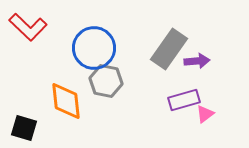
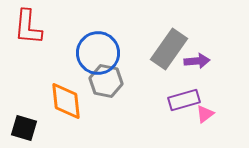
red L-shape: rotated 51 degrees clockwise
blue circle: moved 4 px right, 5 px down
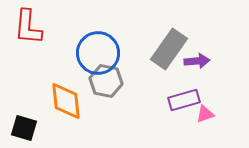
pink triangle: rotated 18 degrees clockwise
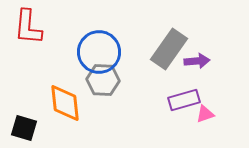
blue circle: moved 1 px right, 1 px up
gray hexagon: moved 3 px left, 1 px up; rotated 8 degrees counterclockwise
orange diamond: moved 1 px left, 2 px down
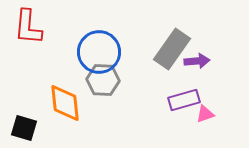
gray rectangle: moved 3 px right
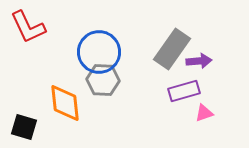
red L-shape: rotated 30 degrees counterclockwise
purple arrow: moved 2 px right
purple rectangle: moved 9 px up
pink triangle: moved 1 px left, 1 px up
black square: moved 1 px up
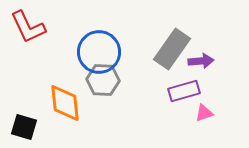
purple arrow: moved 2 px right
